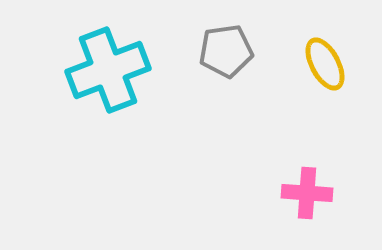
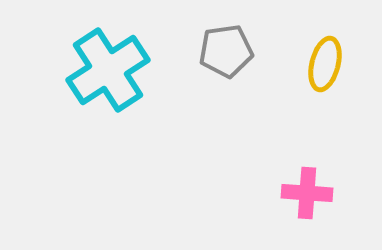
yellow ellipse: rotated 42 degrees clockwise
cyan cross: rotated 12 degrees counterclockwise
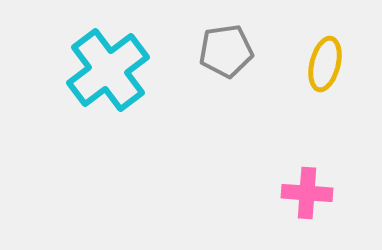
cyan cross: rotated 4 degrees counterclockwise
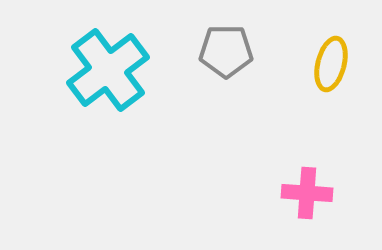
gray pentagon: rotated 8 degrees clockwise
yellow ellipse: moved 6 px right
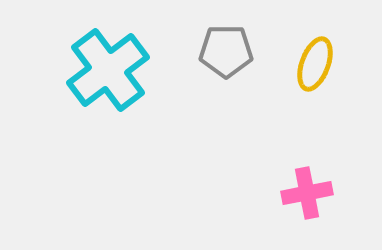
yellow ellipse: moved 16 px left; rotated 6 degrees clockwise
pink cross: rotated 15 degrees counterclockwise
